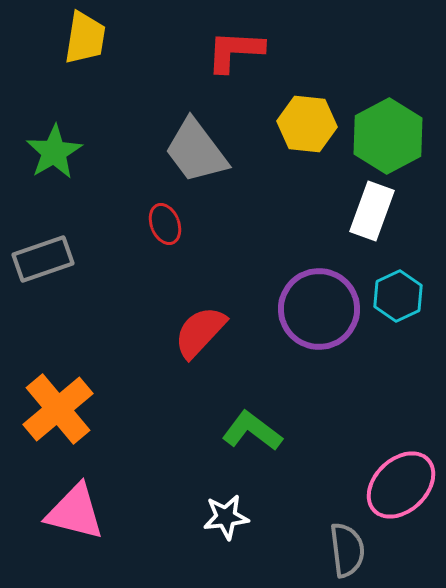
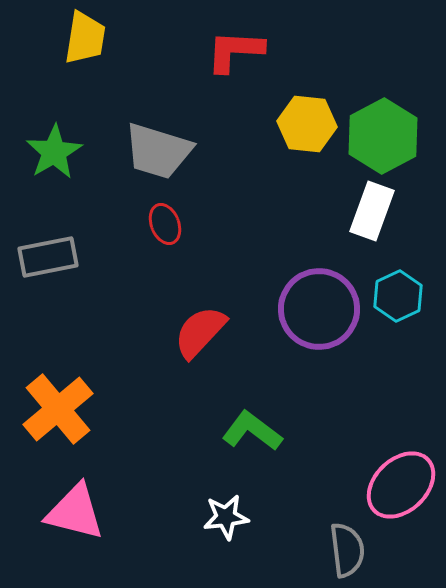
green hexagon: moved 5 px left
gray trapezoid: moved 38 px left; rotated 36 degrees counterclockwise
gray rectangle: moved 5 px right, 2 px up; rotated 8 degrees clockwise
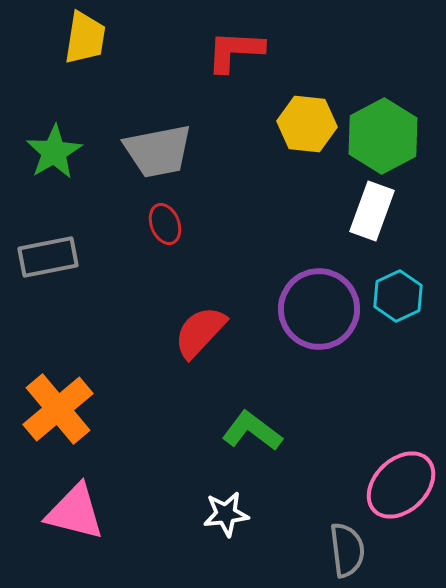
gray trapezoid: rotated 28 degrees counterclockwise
white star: moved 3 px up
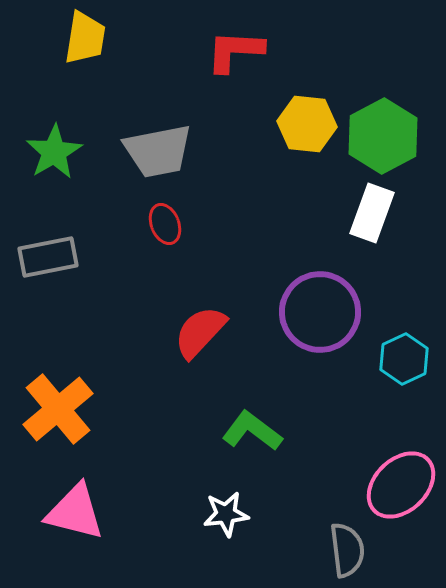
white rectangle: moved 2 px down
cyan hexagon: moved 6 px right, 63 px down
purple circle: moved 1 px right, 3 px down
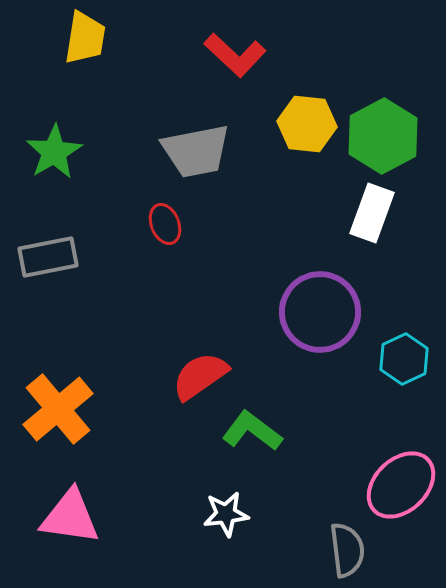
red L-shape: moved 4 px down; rotated 140 degrees counterclockwise
gray trapezoid: moved 38 px right
red semicircle: moved 44 px down; rotated 12 degrees clockwise
pink triangle: moved 5 px left, 5 px down; rotated 6 degrees counterclockwise
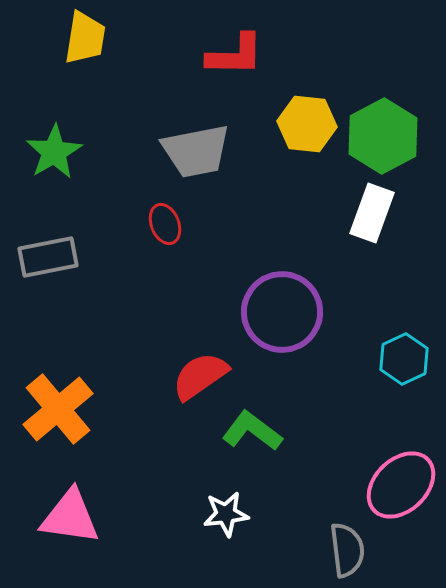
red L-shape: rotated 42 degrees counterclockwise
purple circle: moved 38 px left
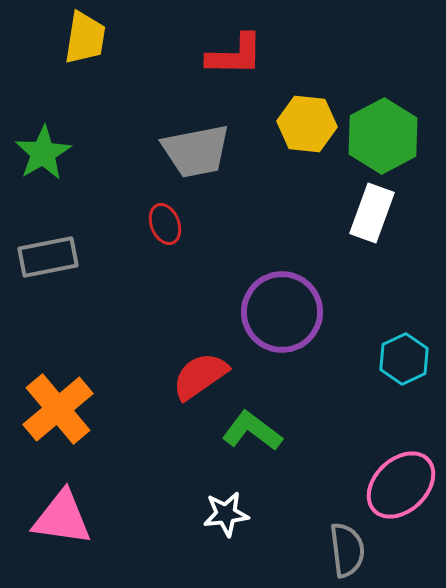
green star: moved 11 px left, 1 px down
pink triangle: moved 8 px left, 1 px down
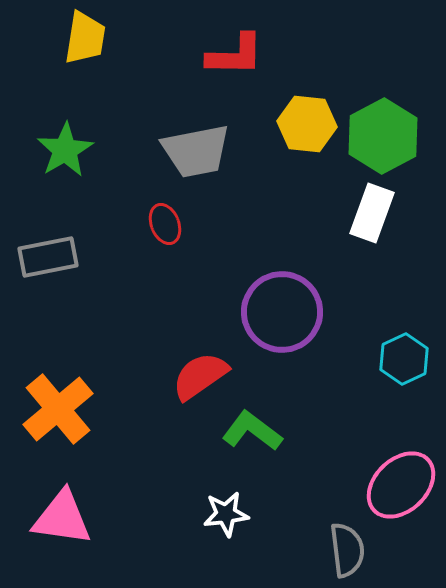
green star: moved 22 px right, 3 px up
